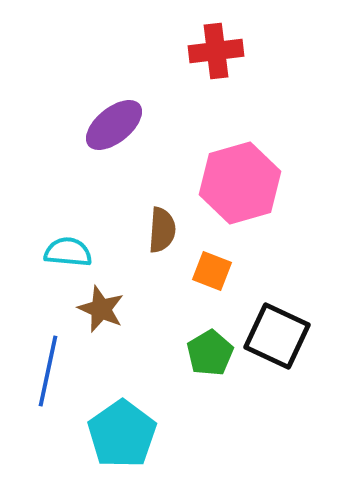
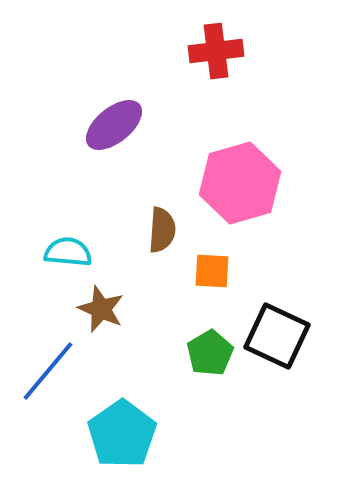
orange square: rotated 18 degrees counterclockwise
blue line: rotated 28 degrees clockwise
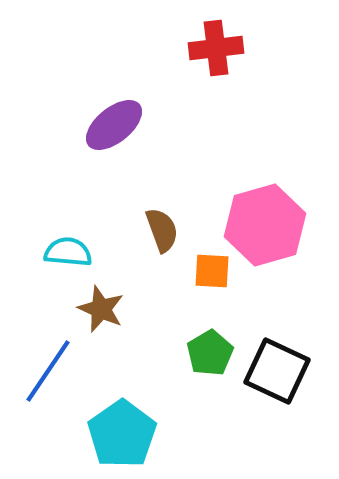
red cross: moved 3 px up
pink hexagon: moved 25 px right, 42 px down
brown semicircle: rotated 24 degrees counterclockwise
black square: moved 35 px down
blue line: rotated 6 degrees counterclockwise
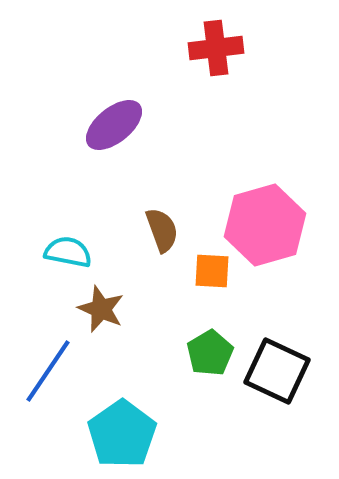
cyan semicircle: rotated 6 degrees clockwise
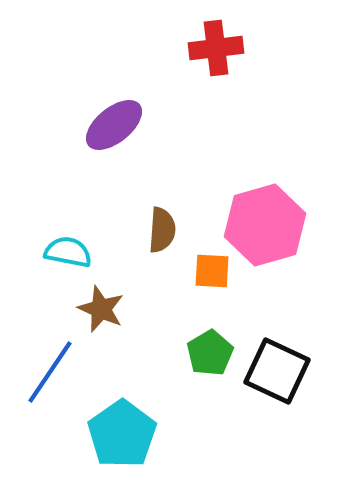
brown semicircle: rotated 24 degrees clockwise
blue line: moved 2 px right, 1 px down
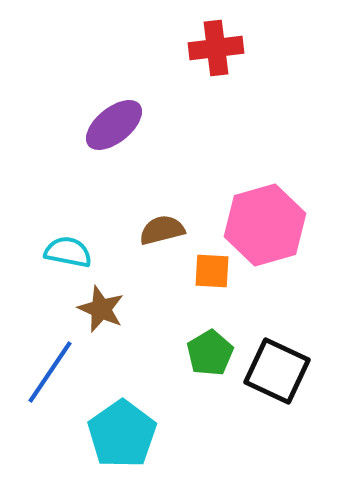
brown semicircle: rotated 108 degrees counterclockwise
